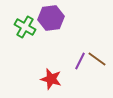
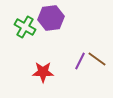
red star: moved 8 px left, 7 px up; rotated 15 degrees counterclockwise
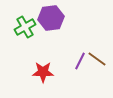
green cross: rotated 30 degrees clockwise
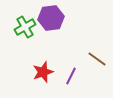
purple line: moved 9 px left, 15 px down
red star: rotated 20 degrees counterclockwise
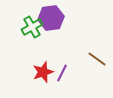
green cross: moved 7 px right
purple line: moved 9 px left, 3 px up
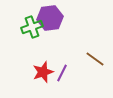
purple hexagon: moved 1 px left
green cross: rotated 10 degrees clockwise
brown line: moved 2 px left
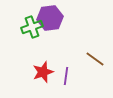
purple line: moved 4 px right, 3 px down; rotated 18 degrees counterclockwise
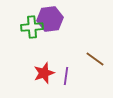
purple hexagon: moved 1 px down
green cross: rotated 15 degrees clockwise
red star: moved 1 px right, 1 px down
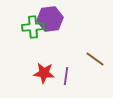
green cross: moved 1 px right
red star: rotated 25 degrees clockwise
